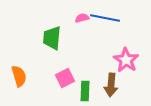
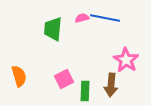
green trapezoid: moved 1 px right, 9 px up
pink square: moved 1 px left, 1 px down
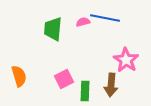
pink semicircle: moved 1 px right, 4 px down
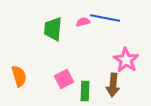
brown arrow: moved 2 px right
